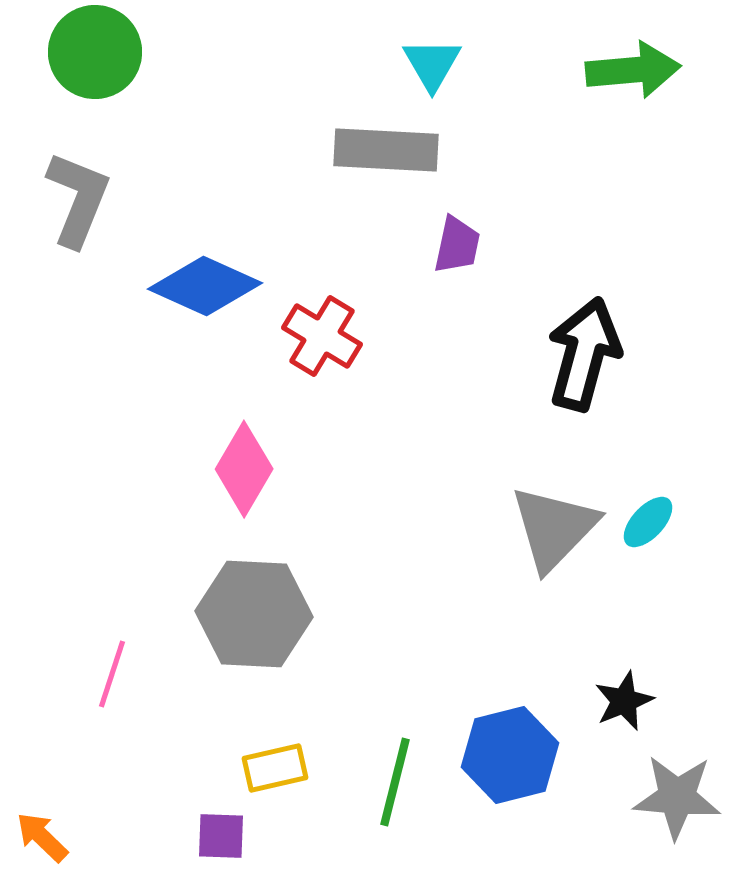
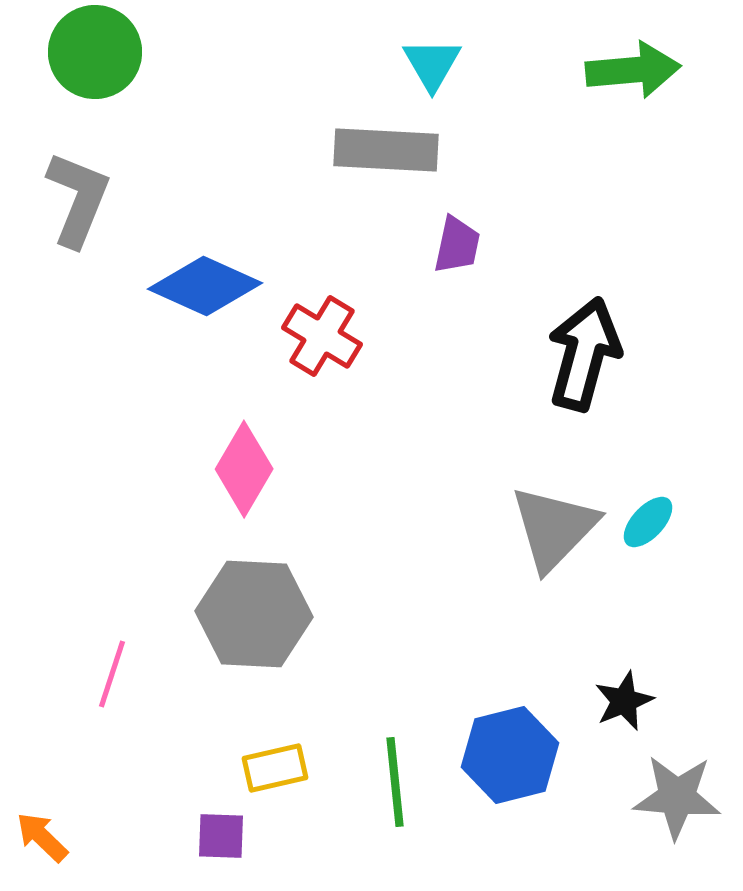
green line: rotated 20 degrees counterclockwise
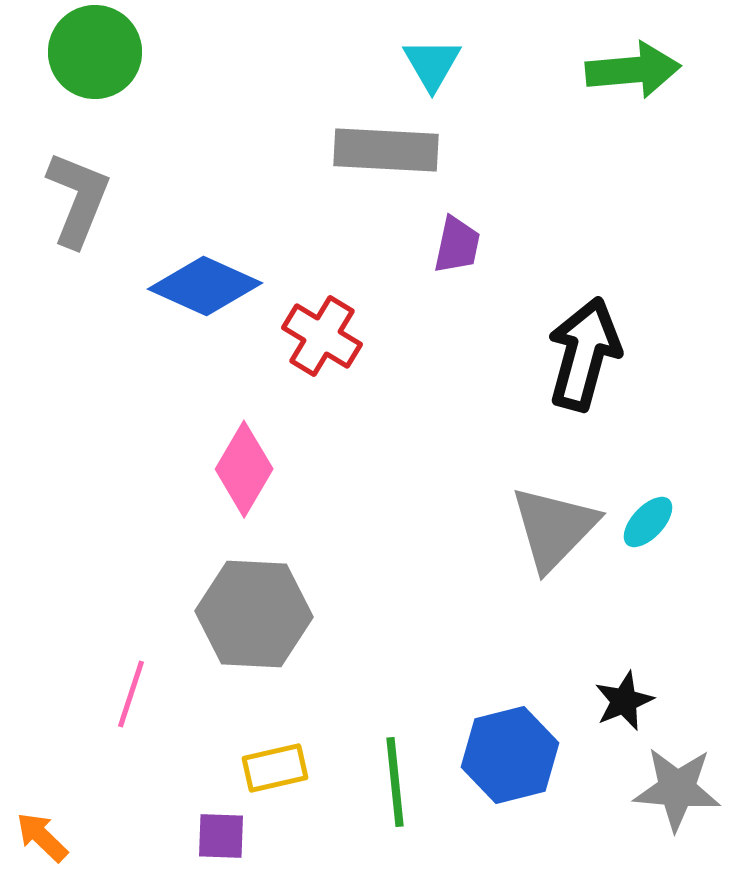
pink line: moved 19 px right, 20 px down
gray star: moved 8 px up
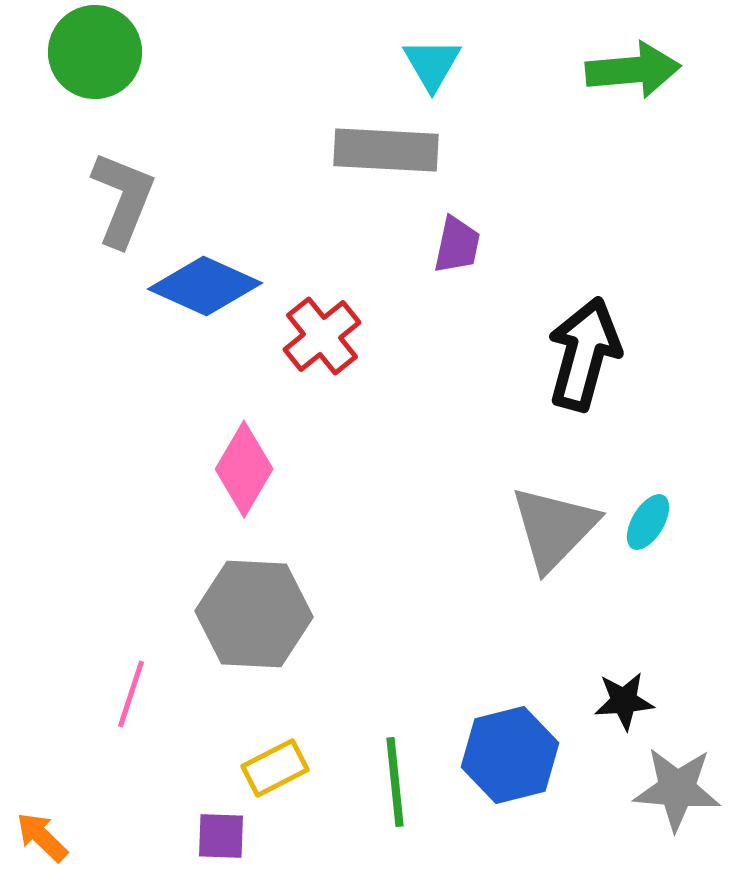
gray L-shape: moved 45 px right
red cross: rotated 20 degrees clockwise
cyan ellipse: rotated 12 degrees counterclockwise
black star: rotated 18 degrees clockwise
yellow rectangle: rotated 14 degrees counterclockwise
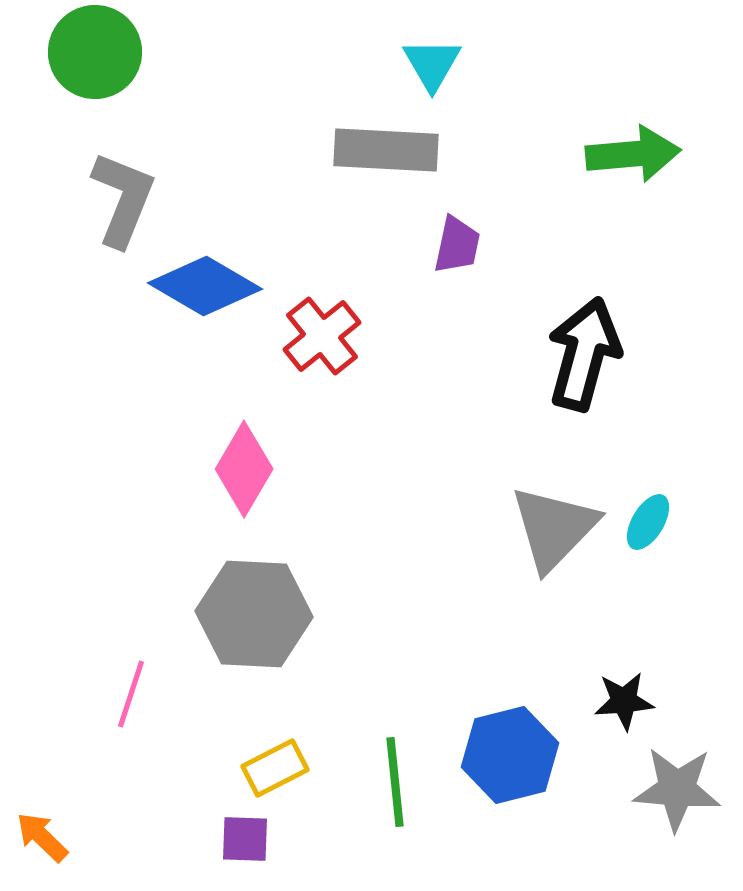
green arrow: moved 84 px down
blue diamond: rotated 6 degrees clockwise
purple square: moved 24 px right, 3 px down
